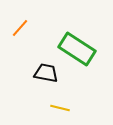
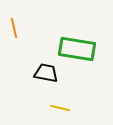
orange line: moved 6 px left; rotated 54 degrees counterclockwise
green rectangle: rotated 24 degrees counterclockwise
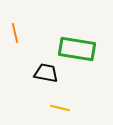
orange line: moved 1 px right, 5 px down
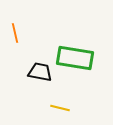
green rectangle: moved 2 px left, 9 px down
black trapezoid: moved 6 px left, 1 px up
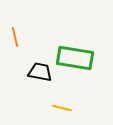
orange line: moved 4 px down
yellow line: moved 2 px right
